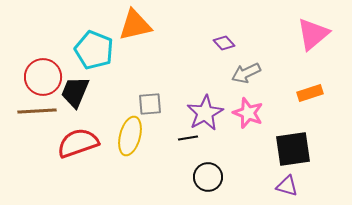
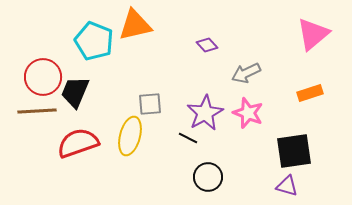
purple diamond: moved 17 px left, 2 px down
cyan pentagon: moved 9 px up
black line: rotated 36 degrees clockwise
black square: moved 1 px right, 2 px down
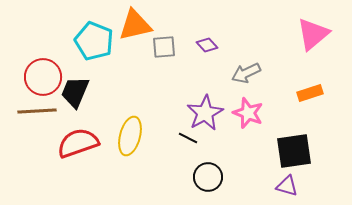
gray square: moved 14 px right, 57 px up
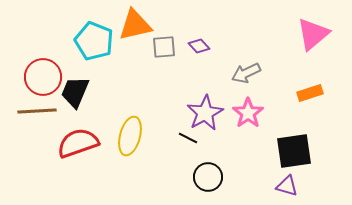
purple diamond: moved 8 px left, 1 px down
pink star: rotated 16 degrees clockwise
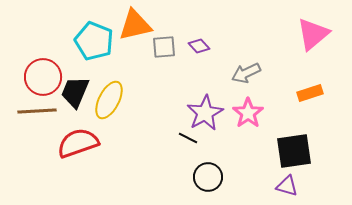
yellow ellipse: moved 21 px left, 36 px up; rotated 12 degrees clockwise
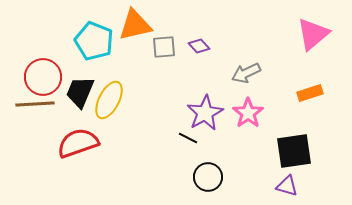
black trapezoid: moved 5 px right
brown line: moved 2 px left, 7 px up
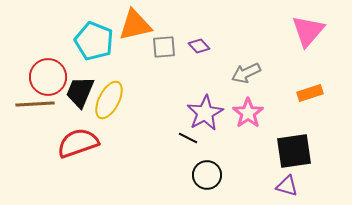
pink triangle: moved 5 px left, 3 px up; rotated 9 degrees counterclockwise
red circle: moved 5 px right
black circle: moved 1 px left, 2 px up
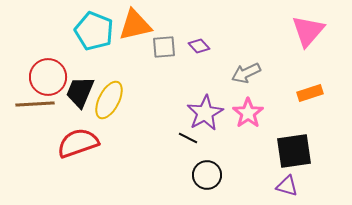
cyan pentagon: moved 10 px up
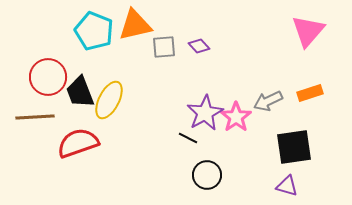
gray arrow: moved 22 px right, 28 px down
black trapezoid: rotated 44 degrees counterclockwise
brown line: moved 13 px down
pink star: moved 12 px left, 4 px down
black square: moved 4 px up
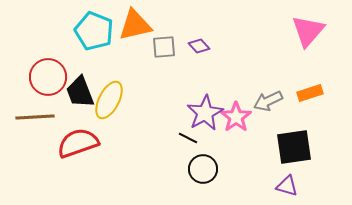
black circle: moved 4 px left, 6 px up
